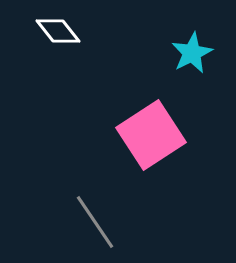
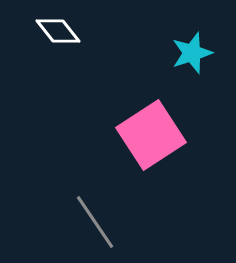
cyan star: rotated 9 degrees clockwise
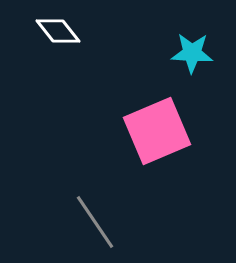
cyan star: rotated 21 degrees clockwise
pink square: moved 6 px right, 4 px up; rotated 10 degrees clockwise
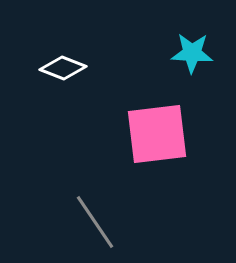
white diamond: moved 5 px right, 37 px down; rotated 30 degrees counterclockwise
pink square: moved 3 px down; rotated 16 degrees clockwise
